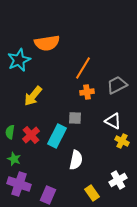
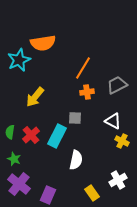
orange semicircle: moved 4 px left
yellow arrow: moved 2 px right, 1 px down
purple cross: rotated 20 degrees clockwise
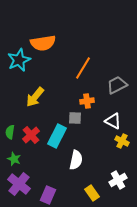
orange cross: moved 9 px down
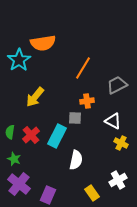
cyan star: rotated 10 degrees counterclockwise
yellow cross: moved 1 px left, 2 px down
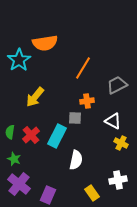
orange semicircle: moved 2 px right
white cross: rotated 18 degrees clockwise
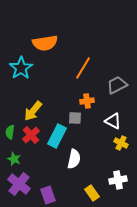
cyan star: moved 2 px right, 8 px down
yellow arrow: moved 2 px left, 14 px down
white semicircle: moved 2 px left, 1 px up
purple rectangle: rotated 42 degrees counterclockwise
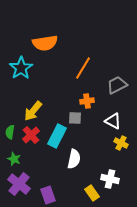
white cross: moved 8 px left, 1 px up; rotated 24 degrees clockwise
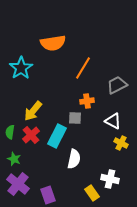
orange semicircle: moved 8 px right
purple cross: moved 1 px left
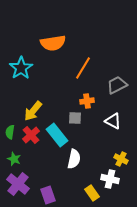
cyan rectangle: moved 1 px up; rotated 65 degrees counterclockwise
yellow cross: moved 16 px down
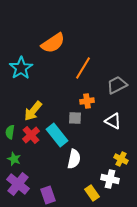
orange semicircle: rotated 25 degrees counterclockwise
